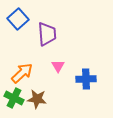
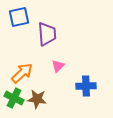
blue square: moved 1 px right, 2 px up; rotated 30 degrees clockwise
pink triangle: rotated 16 degrees clockwise
blue cross: moved 7 px down
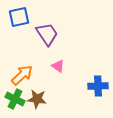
purple trapezoid: rotated 30 degrees counterclockwise
pink triangle: rotated 40 degrees counterclockwise
orange arrow: moved 2 px down
blue cross: moved 12 px right
green cross: moved 1 px right, 1 px down
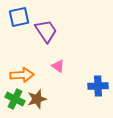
purple trapezoid: moved 1 px left, 3 px up
orange arrow: rotated 40 degrees clockwise
brown star: rotated 24 degrees counterclockwise
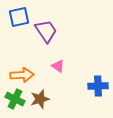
brown star: moved 3 px right
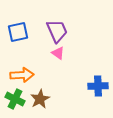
blue square: moved 1 px left, 15 px down
purple trapezoid: moved 11 px right; rotated 10 degrees clockwise
pink triangle: moved 13 px up
brown star: rotated 12 degrees counterclockwise
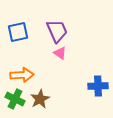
pink triangle: moved 2 px right
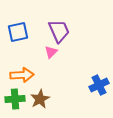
purple trapezoid: moved 2 px right
pink triangle: moved 9 px left, 1 px up; rotated 40 degrees clockwise
blue cross: moved 1 px right, 1 px up; rotated 24 degrees counterclockwise
green cross: rotated 30 degrees counterclockwise
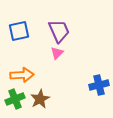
blue square: moved 1 px right, 1 px up
pink triangle: moved 6 px right, 1 px down
blue cross: rotated 12 degrees clockwise
green cross: rotated 18 degrees counterclockwise
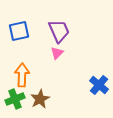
orange arrow: rotated 85 degrees counterclockwise
blue cross: rotated 36 degrees counterclockwise
